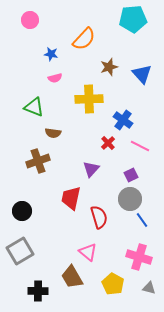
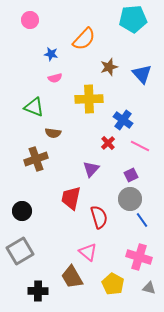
brown cross: moved 2 px left, 2 px up
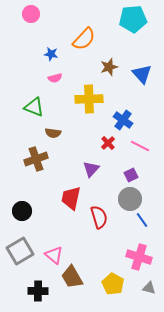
pink circle: moved 1 px right, 6 px up
pink triangle: moved 34 px left, 3 px down
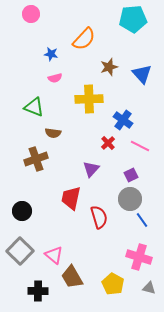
gray square: rotated 16 degrees counterclockwise
